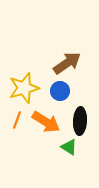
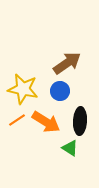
yellow star: moved 1 px left, 1 px down; rotated 28 degrees clockwise
orange line: rotated 36 degrees clockwise
green triangle: moved 1 px right, 1 px down
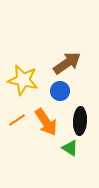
yellow star: moved 9 px up
orange arrow: rotated 24 degrees clockwise
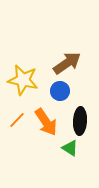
orange line: rotated 12 degrees counterclockwise
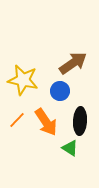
brown arrow: moved 6 px right
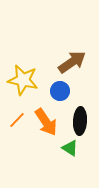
brown arrow: moved 1 px left, 1 px up
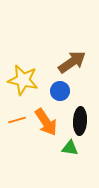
orange line: rotated 30 degrees clockwise
green triangle: rotated 24 degrees counterclockwise
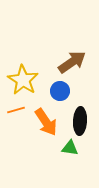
yellow star: rotated 20 degrees clockwise
orange line: moved 1 px left, 10 px up
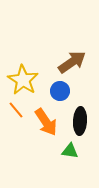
orange line: rotated 66 degrees clockwise
green triangle: moved 3 px down
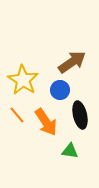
blue circle: moved 1 px up
orange line: moved 1 px right, 5 px down
black ellipse: moved 6 px up; rotated 16 degrees counterclockwise
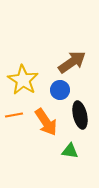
orange line: moved 3 px left; rotated 60 degrees counterclockwise
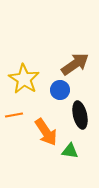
brown arrow: moved 3 px right, 2 px down
yellow star: moved 1 px right, 1 px up
orange arrow: moved 10 px down
